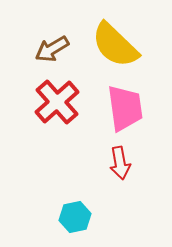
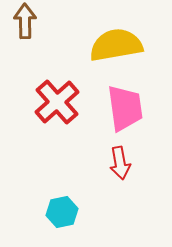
yellow semicircle: moved 1 px right; rotated 126 degrees clockwise
brown arrow: moved 27 px left, 28 px up; rotated 120 degrees clockwise
cyan hexagon: moved 13 px left, 5 px up
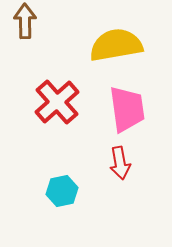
pink trapezoid: moved 2 px right, 1 px down
cyan hexagon: moved 21 px up
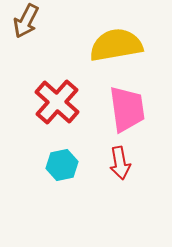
brown arrow: moved 1 px right; rotated 152 degrees counterclockwise
red cross: rotated 6 degrees counterclockwise
cyan hexagon: moved 26 px up
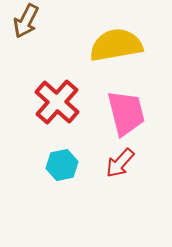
pink trapezoid: moved 1 px left, 4 px down; rotated 6 degrees counterclockwise
red arrow: rotated 52 degrees clockwise
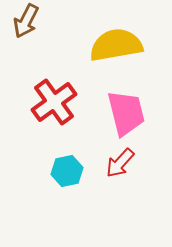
red cross: moved 3 px left; rotated 12 degrees clockwise
cyan hexagon: moved 5 px right, 6 px down
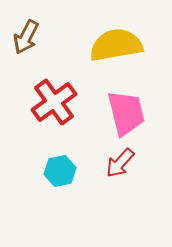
brown arrow: moved 16 px down
cyan hexagon: moved 7 px left
